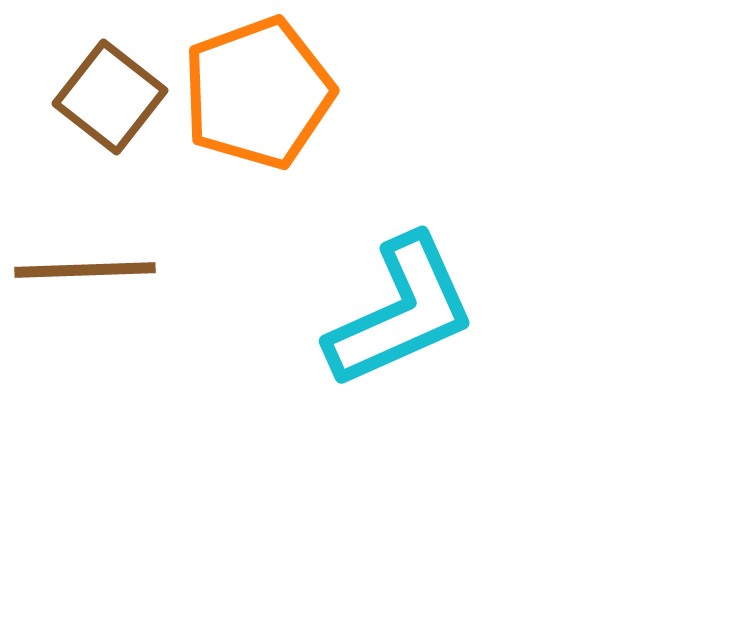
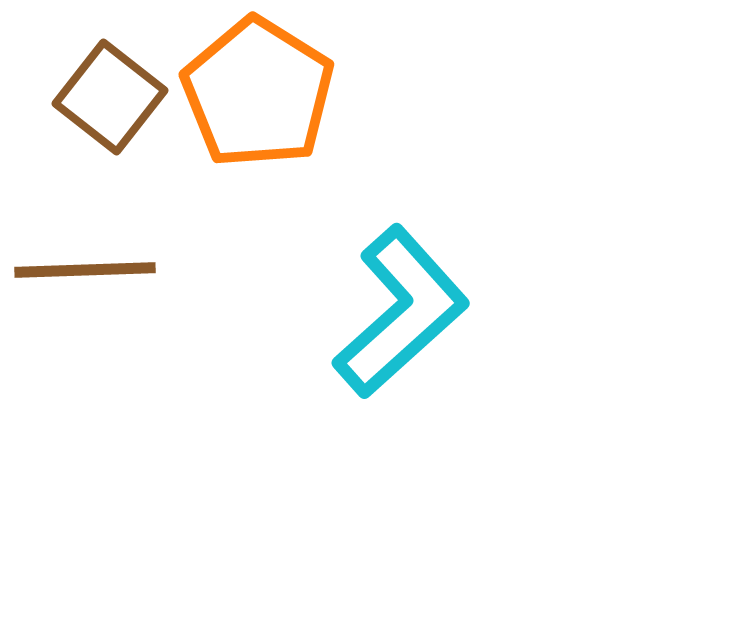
orange pentagon: rotated 20 degrees counterclockwise
cyan L-shape: rotated 18 degrees counterclockwise
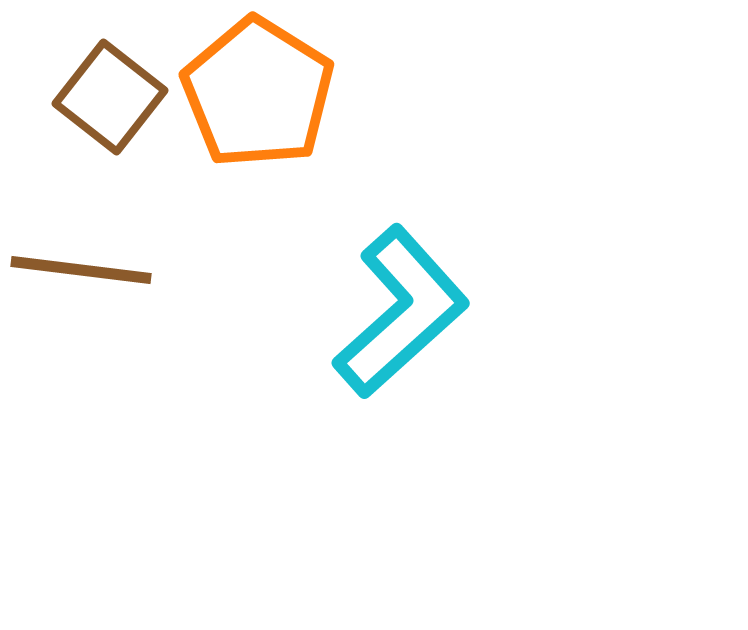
brown line: moved 4 px left; rotated 9 degrees clockwise
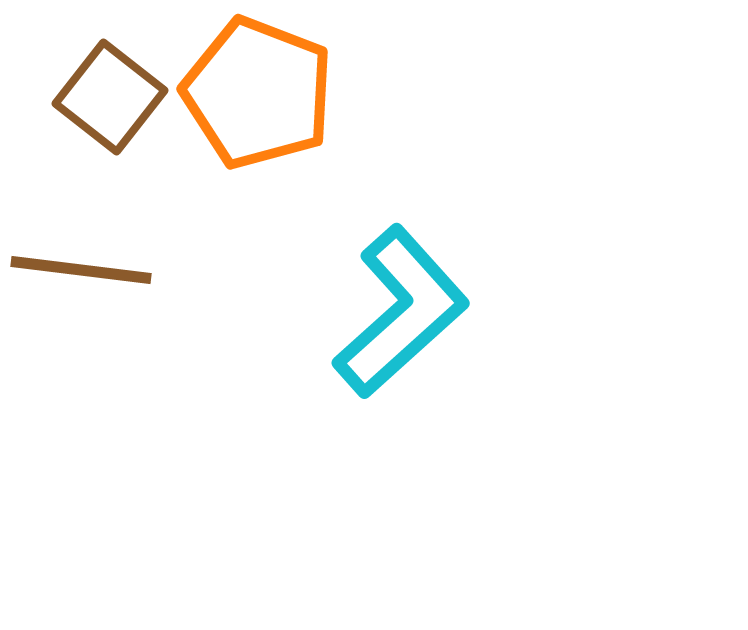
orange pentagon: rotated 11 degrees counterclockwise
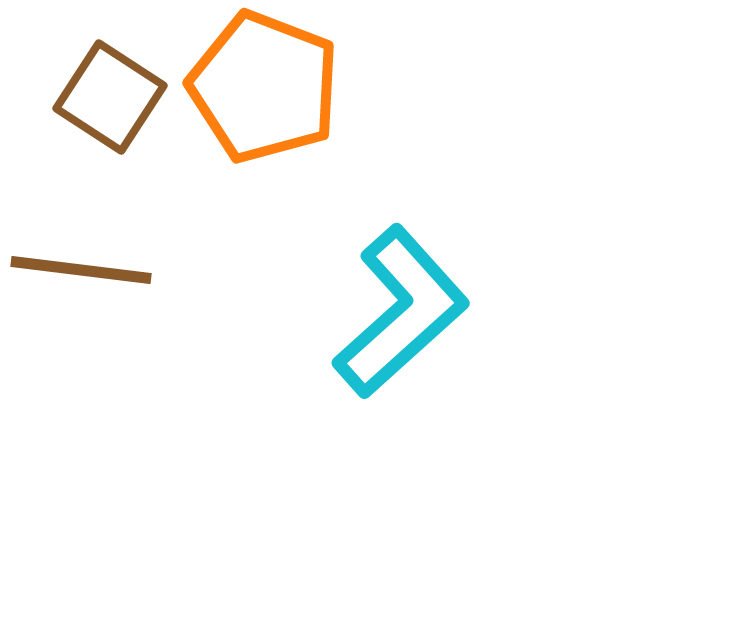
orange pentagon: moved 6 px right, 6 px up
brown square: rotated 5 degrees counterclockwise
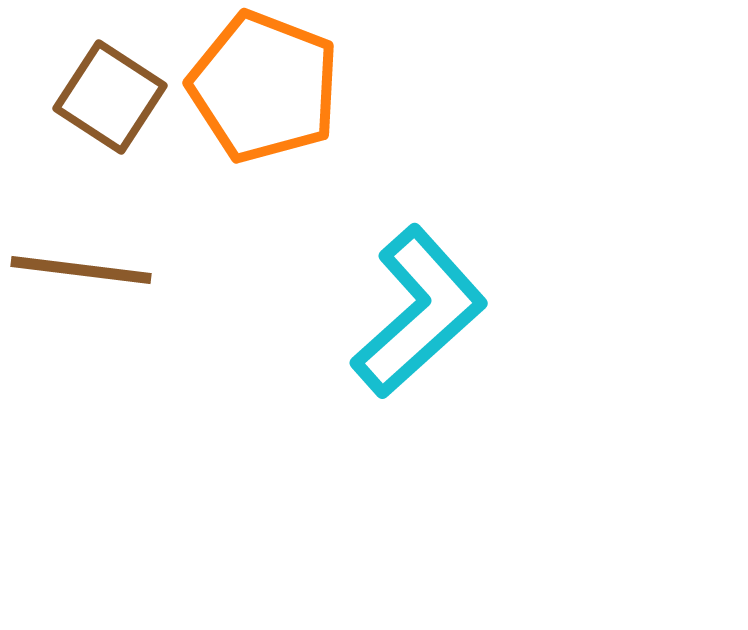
cyan L-shape: moved 18 px right
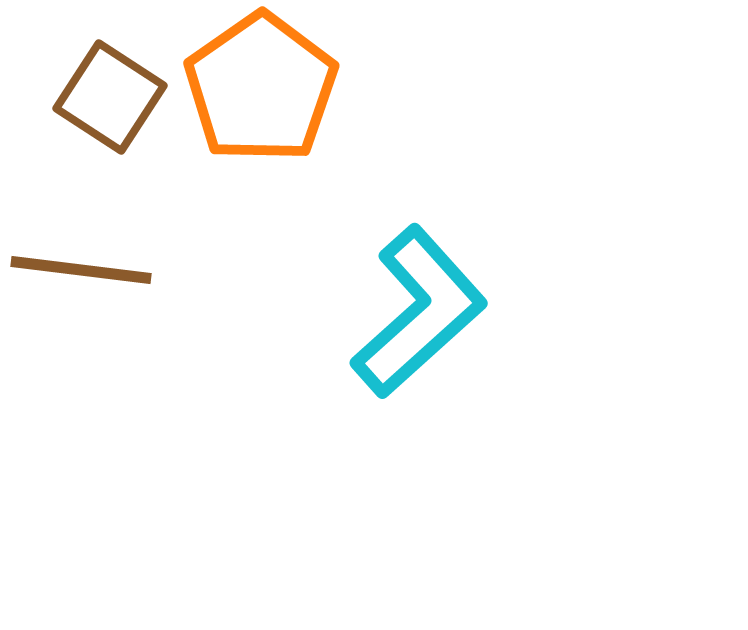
orange pentagon: moved 3 px left, 1 px down; rotated 16 degrees clockwise
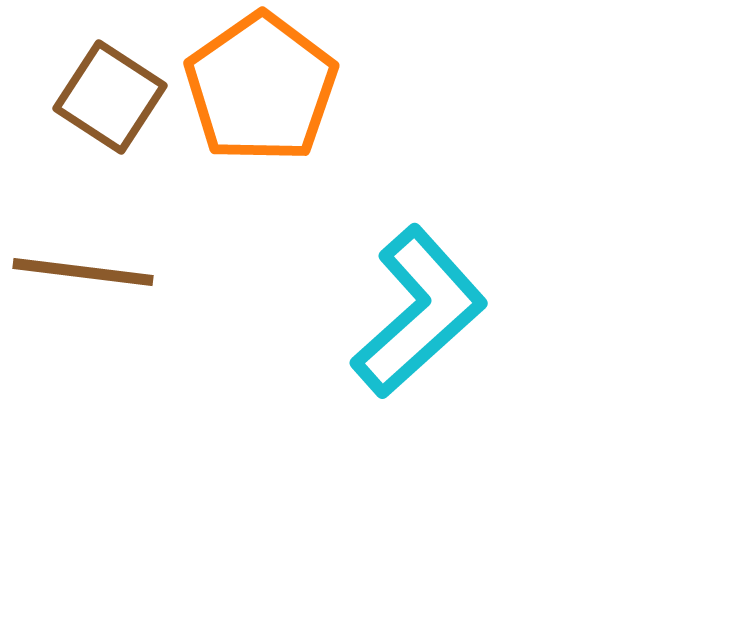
brown line: moved 2 px right, 2 px down
